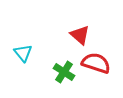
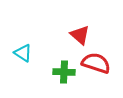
cyan triangle: rotated 18 degrees counterclockwise
green cross: rotated 30 degrees counterclockwise
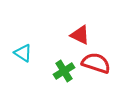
red triangle: rotated 15 degrees counterclockwise
green cross: moved 1 px up; rotated 35 degrees counterclockwise
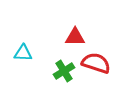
red triangle: moved 5 px left, 2 px down; rotated 25 degrees counterclockwise
cyan triangle: rotated 30 degrees counterclockwise
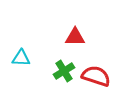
cyan triangle: moved 2 px left, 5 px down
red semicircle: moved 13 px down
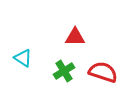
cyan triangle: moved 2 px right; rotated 30 degrees clockwise
red semicircle: moved 7 px right, 4 px up
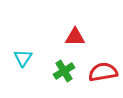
cyan triangle: rotated 30 degrees clockwise
red semicircle: rotated 28 degrees counterclockwise
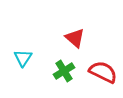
red triangle: moved 1 px down; rotated 40 degrees clockwise
red semicircle: rotated 36 degrees clockwise
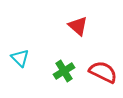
red triangle: moved 3 px right, 12 px up
cyan triangle: moved 3 px left; rotated 18 degrees counterclockwise
